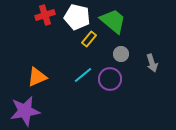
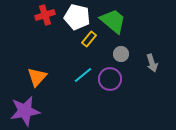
orange triangle: rotated 25 degrees counterclockwise
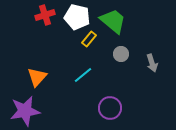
purple circle: moved 29 px down
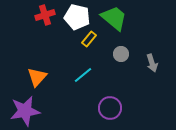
green trapezoid: moved 1 px right, 3 px up
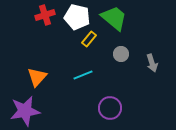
cyan line: rotated 18 degrees clockwise
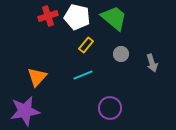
red cross: moved 3 px right, 1 px down
yellow rectangle: moved 3 px left, 6 px down
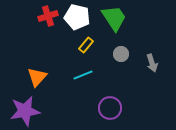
green trapezoid: rotated 16 degrees clockwise
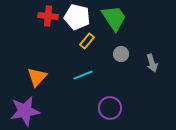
red cross: rotated 24 degrees clockwise
yellow rectangle: moved 1 px right, 4 px up
